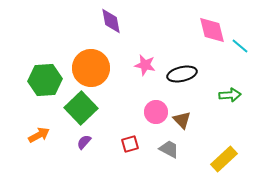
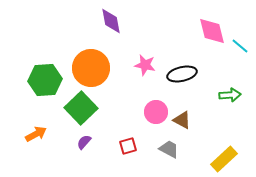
pink diamond: moved 1 px down
brown triangle: rotated 18 degrees counterclockwise
orange arrow: moved 3 px left, 1 px up
red square: moved 2 px left, 2 px down
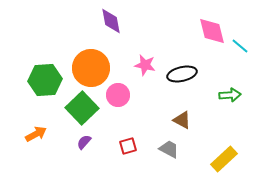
green square: moved 1 px right
pink circle: moved 38 px left, 17 px up
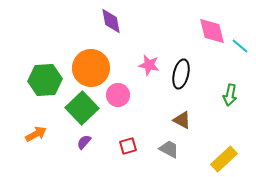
pink star: moved 4 px right
black ellipse: moved 1 px left; rotated 64 degrees counterclockwise
green arrow: rotated 105 degrees clockwise
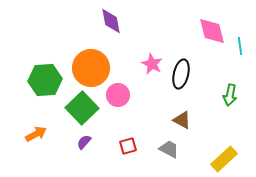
cyan line: rotated 42 degrees clockwise
pink star: moved 3 px right, 1 px up; rotated 15 degrees clockwise
